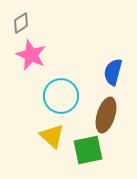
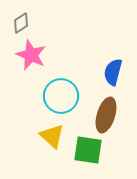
green square: rotated 20 degrees clockwise
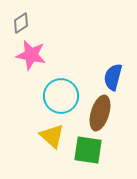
pink star: rotated 12 degrees counterclockwise
blue semicircle: moved 5 px down
brown ellipse: moved 6 px left, 2 px up
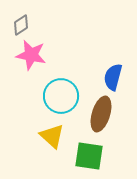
gray diamond: moved 2 px down
brown ellipse: moved 1 px right, 1 px down
green square: moved 1 px right, 6 px down
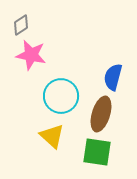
green square: moved 8 px right, 4 px up
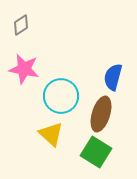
pink star: moved 7 px left, 14 px down
yellow triangle: moved 1 px left, 2 px up
green square: moved 1 px left; rotated 24 degrees clockwise
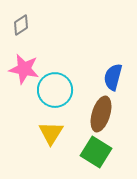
cyan circle: moved 6 px left, 6 px up
yellow triangle: moved 1 px up; rotated 20 degrees clockwise
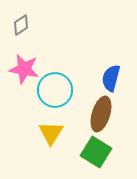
blue semicircle: moved 2 px left, 1 px down
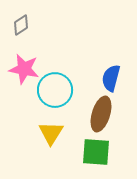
green square: rotated 28 degrees counterclockwise
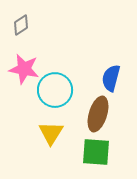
brown ellipse: moved 3 px left
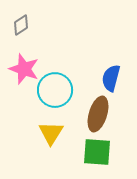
pink star: rotated 8 degrees clockwise
green square: moved 1 px right
